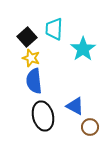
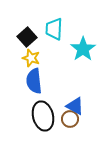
brown circle: moved 20 px left, 8 px up
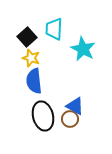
cyan star: rotated 10 degrees counterclockwise
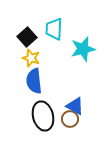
cyan star: rotated 30 degrees clockwise
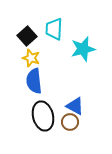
black square: moved 1 px up
brown circle: moved 3 px down
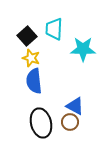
cyan star: rotated 15 degrees clockwise
black ellipse: moved 2 px left, 7 px down
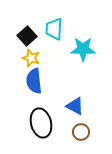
brown circle: moved 11 px right, 10 px down
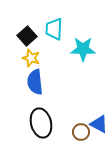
blue semicircle: moved 1 px right, 1 px down
blue triangle: moved 24 px right, 18 px down
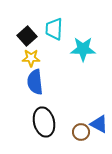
yellow star: rotated 18 degrees counterclockwise
black ellipse: moved 3 px right, 1 px up
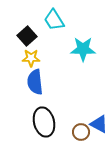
cyan trapezoid: moved 9 px up; rotated 35 degrees counterclockwise
